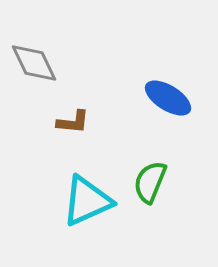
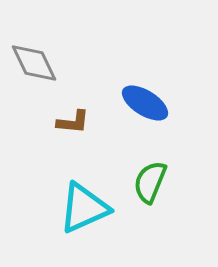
blue ellipse: moved 23 px left, 5 px down
cyan triangle: moved 3 px left, 7 px down
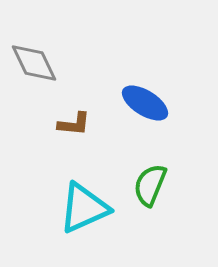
brown L-shape: moved 1 px right, 2 px down
green semicircle: moved 3 px down
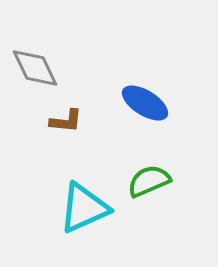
gray diamond: moved 1 px right, 5 px down
brown L-shape: moved 8 px left, 3 px up
green semicircle: moved 1 px left, 4 px up; rotated 45 degrees clockwise
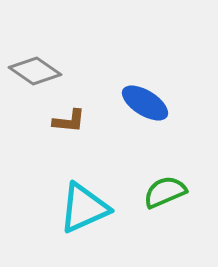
gray diamond: moved 3 px down; rotated 30 degrees counterclockwise
brown L-shape: moved 3 px right
green semicircle: moved 16 px right, 11 px down
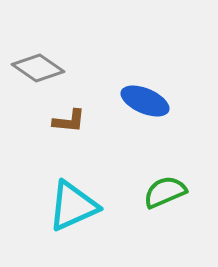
gray diamond: moved 3 px right, 3 px up
blue ellipse: moved 2 px up; rotated 9 degrees counterclockwise
cyan triangle: moved 11 px left, 2 px up
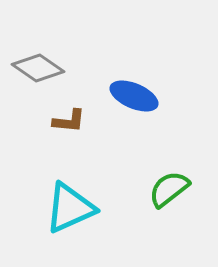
blue ellipse: moved 11 px left, 5 px up
green semicircle: moved 4 px right, 3 px up; rotated 15 degrees counterclockwise
cyan triangle: moved 3 px left, 2 px down
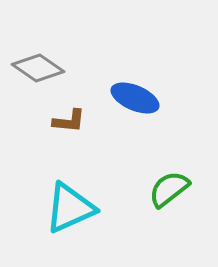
blue ellipse: moved 1 px right, 2 px down
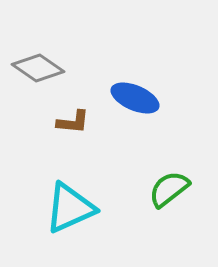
brown L-shape: moved 4 px right, 1 px down
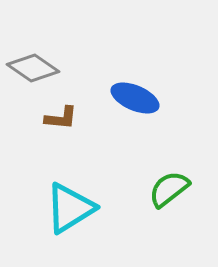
gray diamond: moved 5 px left
brown L-shape: moved 12 px left, 4 px up
cyan triangle: rotated 8 degrees counterclockwise
